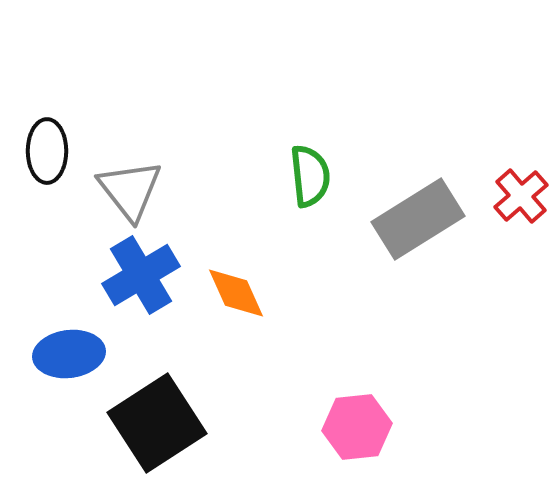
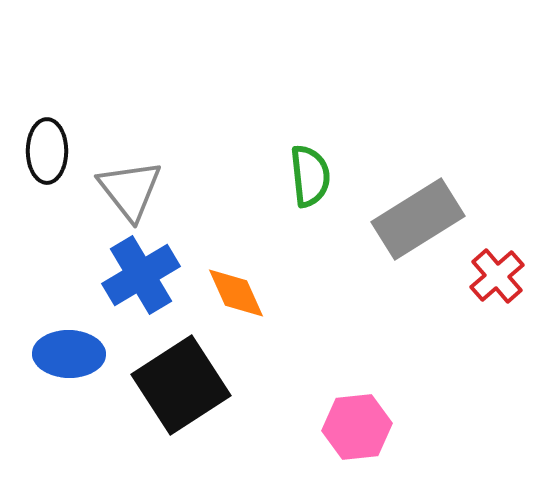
red cross: moved 24 px left, 80 px down
blue ellipse: rotated 8 degrees clockwise
black square: moved 24 px right, 38 px up
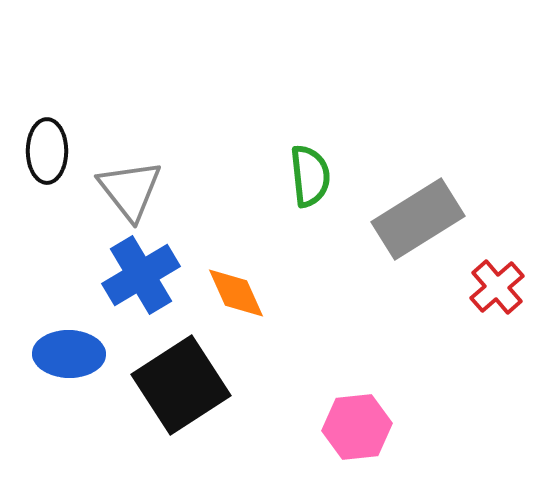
red cross: moved 11 px down
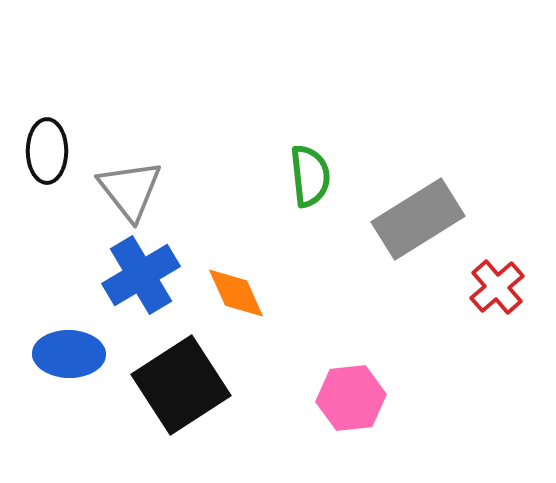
pink hexagon: moved 6 px left, 29 px up
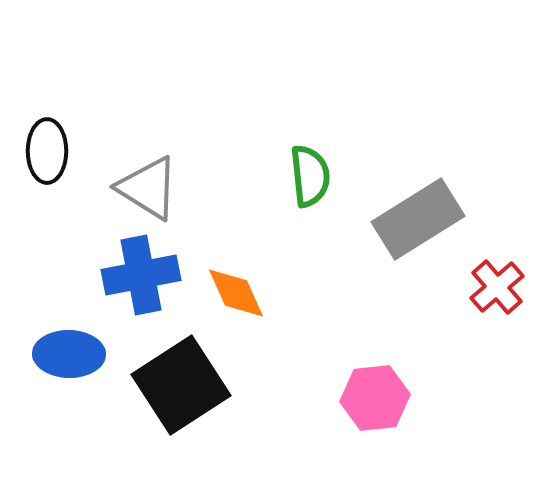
gray triangle: moved 18 px right, 2 px up; rotated 20 degrees counterclockwise
blue cross: rotated 20 degrees clockwise
pink hexagon: moved 24 px right
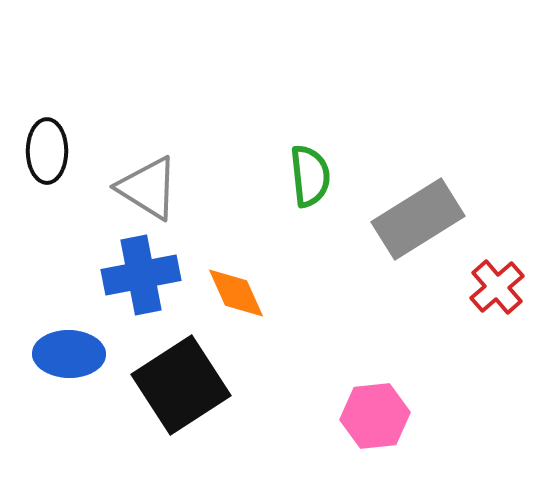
pink hexagon: moved 18 px down
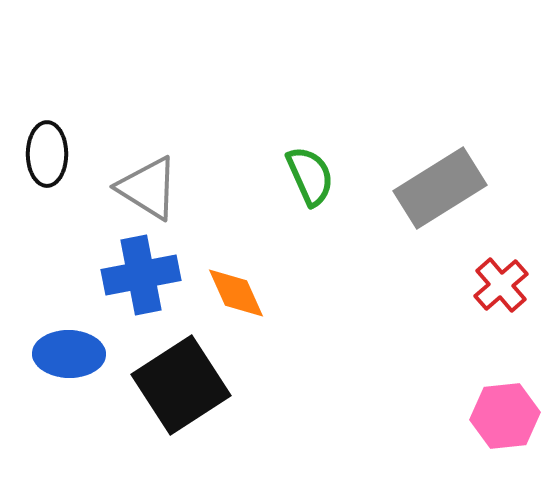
black ellipse: moved 3 px down
green semicircle: rotated 18 degrees counterclockwise
gray rectangle: moved 22 px right, 31 px up
red cross: moved 4 px right, 2 px up
pink hexagon: moved 130 px right
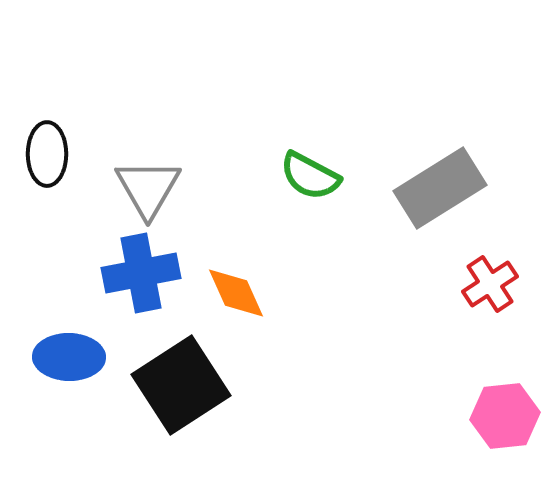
green semicircle: rotated 142 degrees clockwise
gray triangle: rotated 28 degrees clockwise
blue cross: moved 2 px up
red cross: moved 11 px left, 1 px up; rotated 8 degrees clockwise
blue ellipse: moved 3 px down
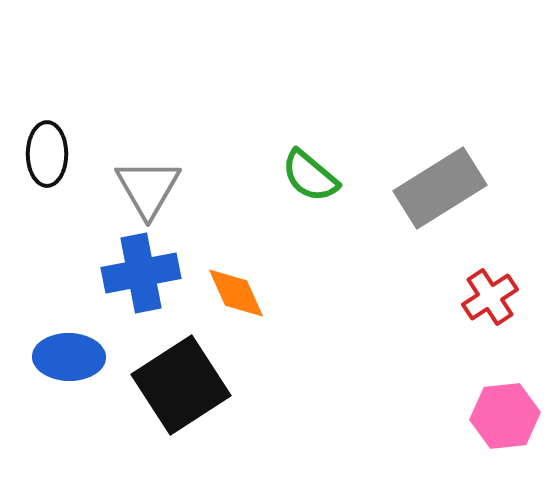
green semicircle: rotated 12 degrees clockwise
red cross: moved 13 px down
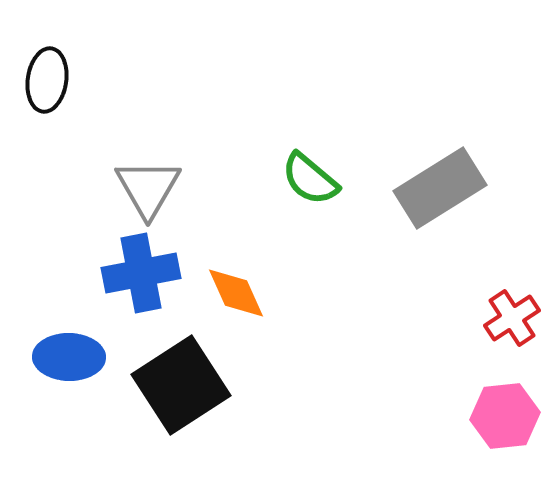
black ellipse: moved 74 px up; rotated 8 degrees clockwise
green semicircle: moved 3 px down
red cross: moved 22 px right, 21 px down
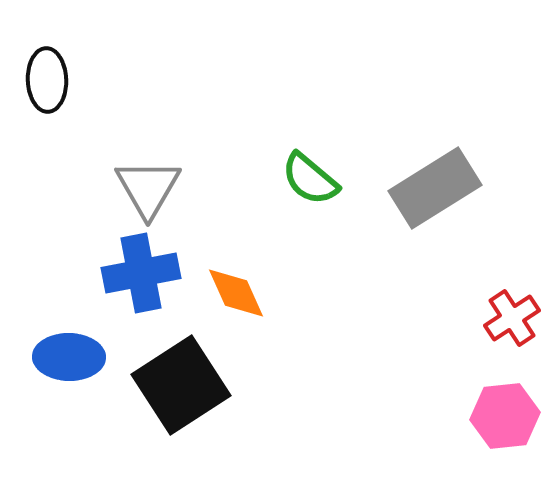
black ellipse: rotated 10 degrees counterclockwise
gray rectangle: moved 5 px left
